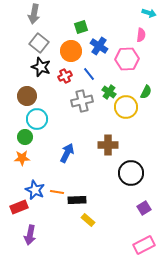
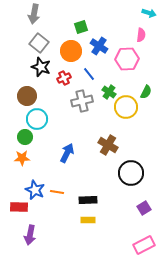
red cross: moved 1 px left, 2 px down
brown cross: rotated 30 degrees clockwise
black rectangle: moved 11 px right
red rectangle: rotated 24 degrees clockwise
yellow rectangle: rotated 40 degrees counterclockwise
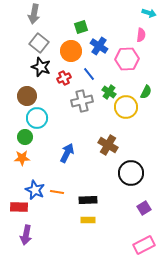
cyan circle: moved 1 px up
purple arrow: moved 4 px left
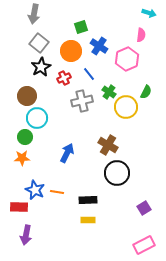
pink hexagon: rotated 20 degrees counterclockwise
black star: rotated 24 degrees clockwise
black circle: moved 14 px left
